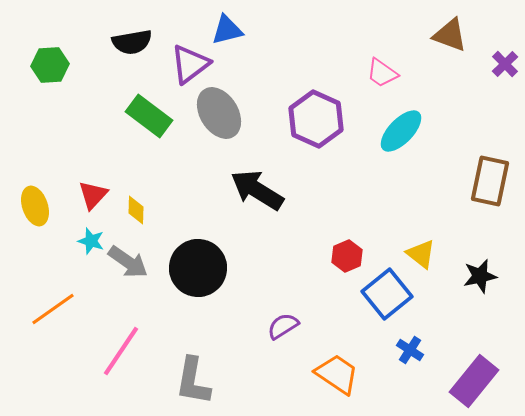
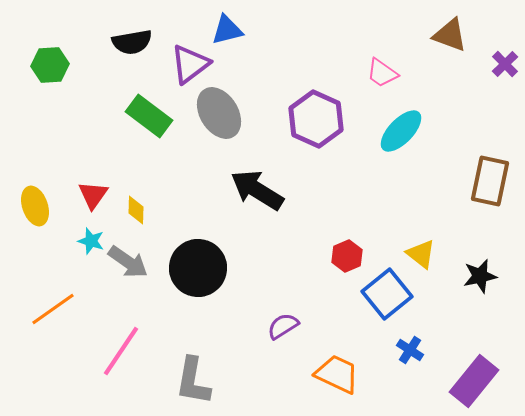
red triangle: rotated 8 degrees counterclockwise
orange trapezoid: rotated 9 degrees counterclockwise
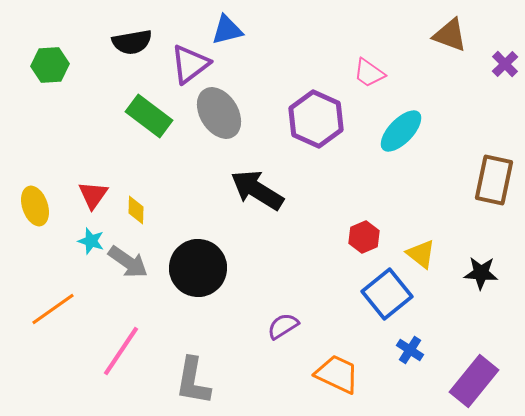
pink trapezoid: moved 13 px left
brown rectangle: moved 4 px right, 1 px up
red hexagon: moved 17 px right, 19 px up
black star: moved 1 px right, 3 px up; rotated 16 degrees clockwise
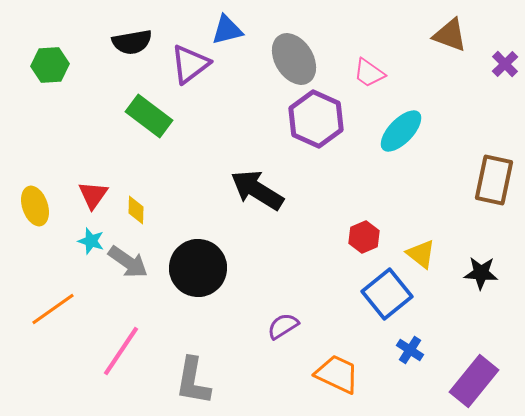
gray ellipse: moved 75 px right, 54 px up
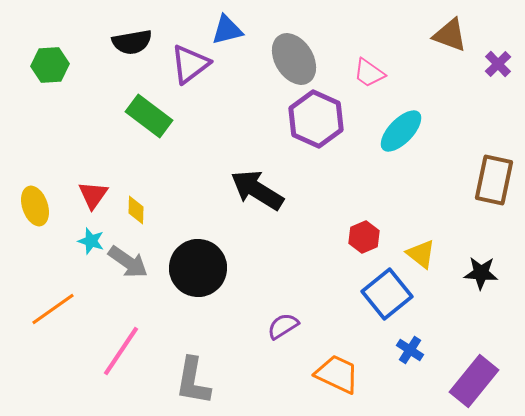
purple cross: moved 7 px left
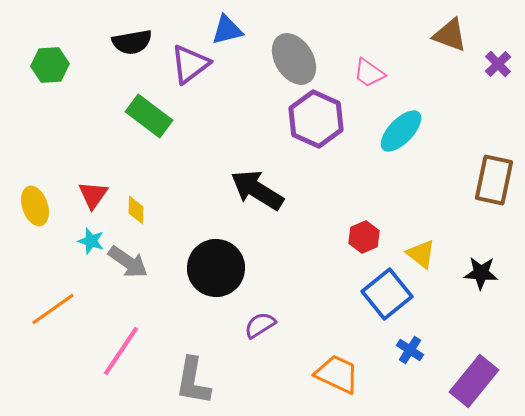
black circle: moved 18 px right
purple semicircle: moved 23 px left, 1 px up
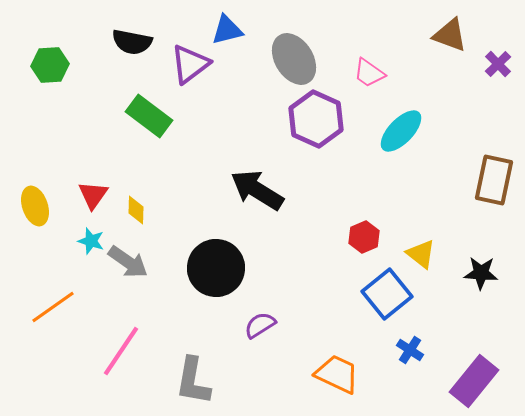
black semicircle: rotated 21 degrees clockwise
orange line: moved 2 px up
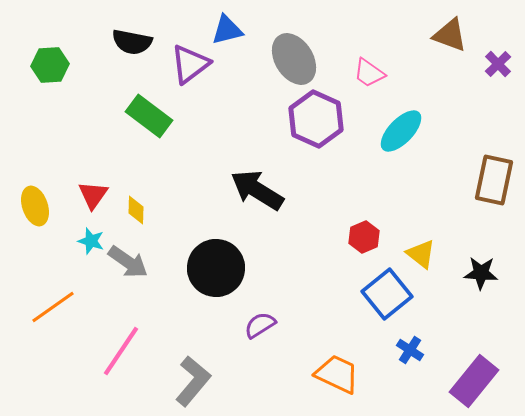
gray L-shape: rotated 150 degrees counterclockwise
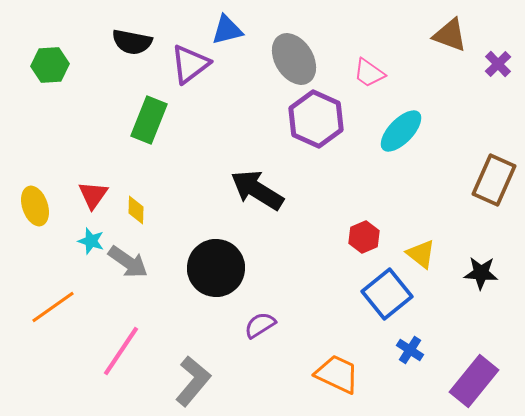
green rectangle: moved 4 px down; rotated 75 degrees clockwise
brown rectangle: rotated 12 degrees clockwise
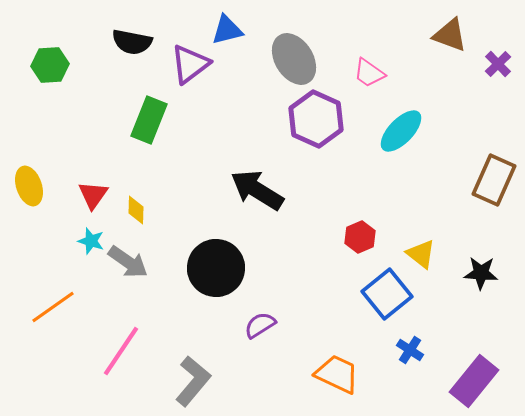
yellow ellipse: moved 6 px left, 20 px up
red hexagon: moved 4 px left
